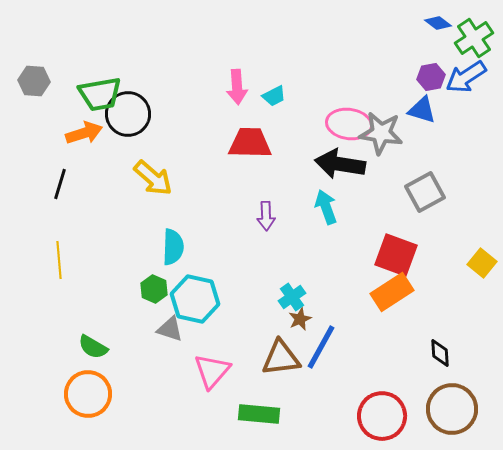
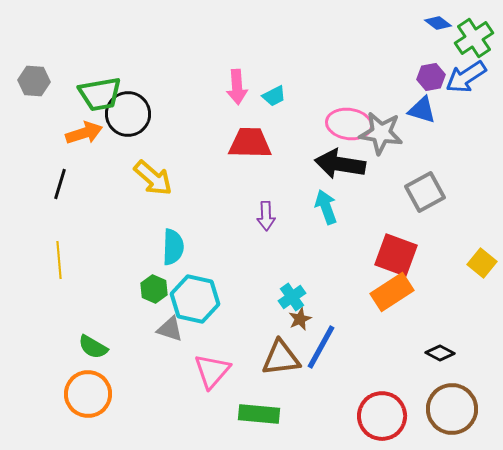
black diamond: rotated 60 degrees counterclockwise
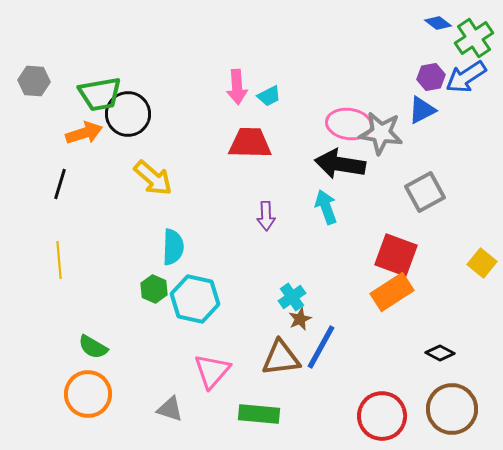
cyan trapezoid: moved 5 px left
blue triangle: rotated 44 degrees counterclockwise
gray triangle: moved 80 px down
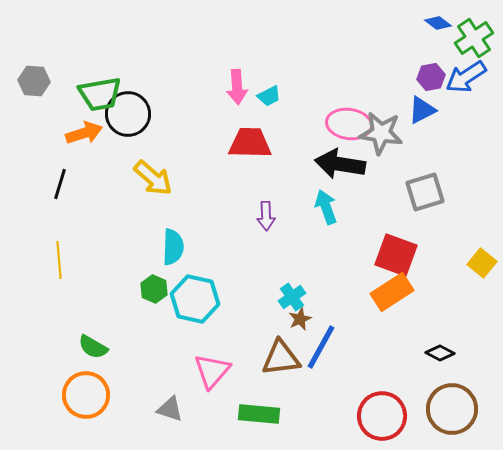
gray square: rotated 12 degrees clockwise
orange circle: moved 2 px left, 1 px down
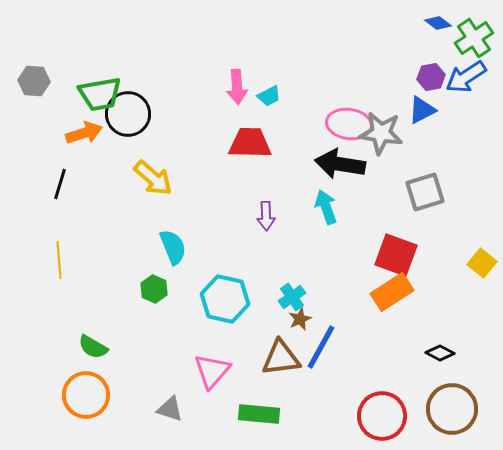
cyan semicircle: rotated 24 degrees counterclockwise
cyan hexagon: moved 30 px right
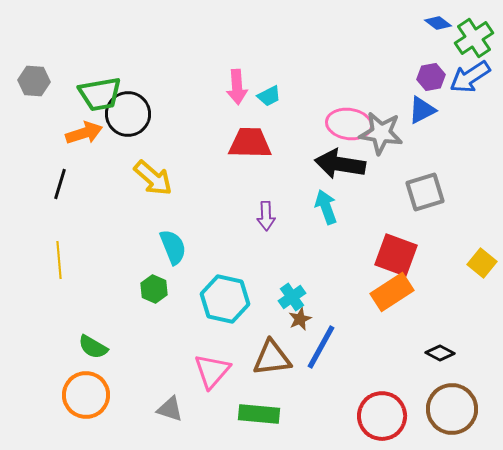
blue arrow: moved 4 px right
brown triangle: moved 9 px left
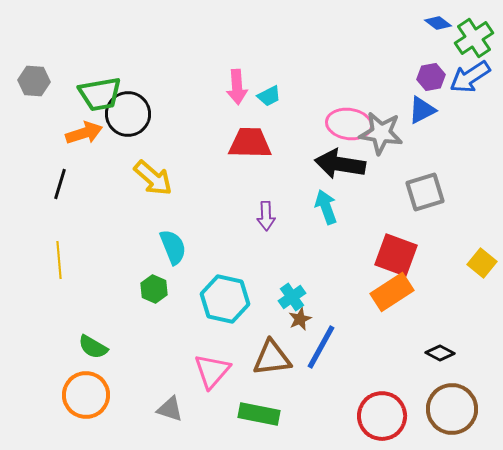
green rectangle: rotated 6 degrees clockwise
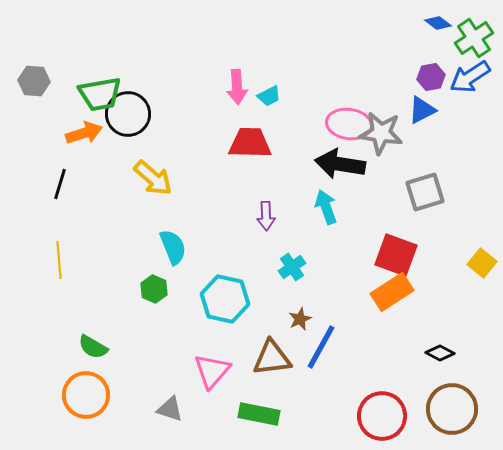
cyan cross: moved 30 px up
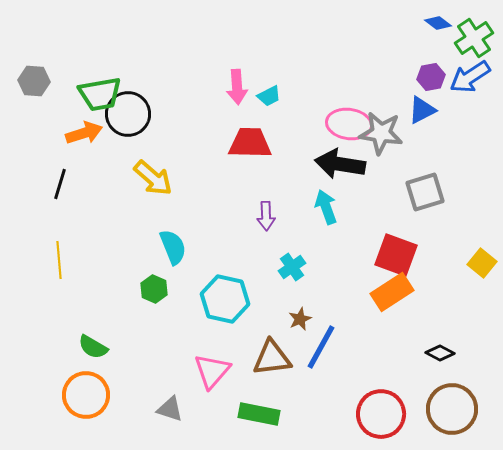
red circle: moved 1 px left, 2 px up
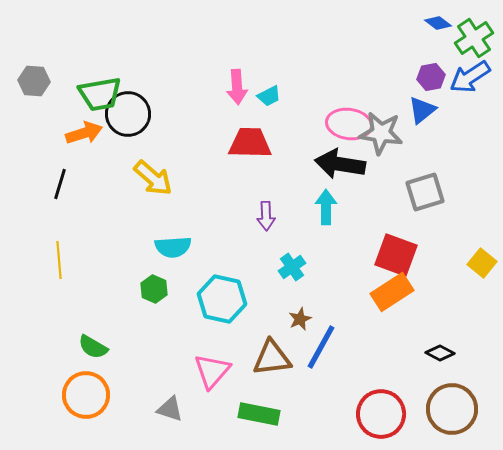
blue triangle: rotated 12 degrees counterclockwise
cyan arrow: rotated 20 degrees clockwise
cyan semicircle: rotated 108 degrees clockwise
cyan hexagon: moved 3 px left
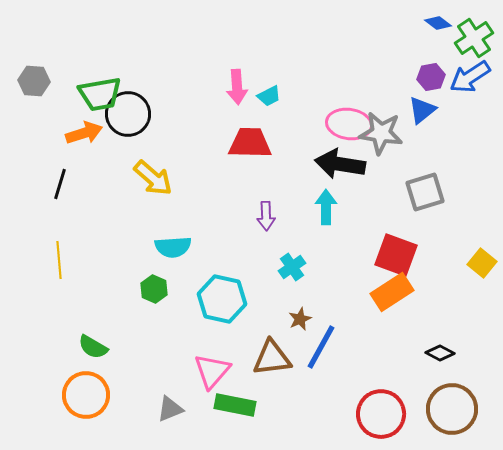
gray triangle: rotated 40 degrees counterclockwise
green rectangle: moved 24 px left, 9 px up
